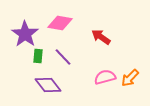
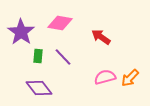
purple star: moved 4 px left, 2 px up
purple diamond: moved 9 px left, 3 px down
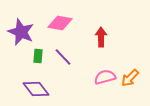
purple star: rotated 12 degrees counterclockwise
red arrow: rotated 54 degrees clockwise
purple diamond: moved 3 px left, 1 px down
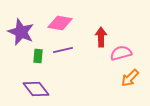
purple line: moved 7 px up; rotated 60 degrees counterclockwise
pink semicircle: moved 16 px right, 24 px up
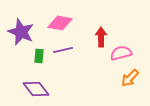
green rectangle: moved 1 px right
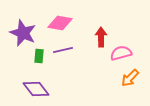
purple star: moved 2 px right, 1 px down
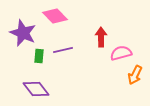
pink diamond: moved 5 px left, 7 px up; rotated 35 degrees clockwise
orange arrow: moved 5 px right, 3 px up; rotated 18 degrees counterclockwise
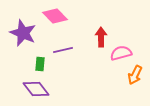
green rectangle: moved 1 px right, 8 px down
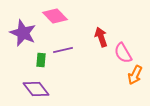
red arrow: rotated 18 degrees counterclockwise
pink semicircle: moved 2 px right; rotated 105 degrees counterclockwise
green rectangle: moved 1 px right, 4 px up
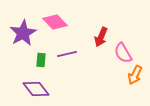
pink diamond: moved 6 px down
purple star: rotated 20 degrees clockwise
red arrow: rotated 138 degrees counterclockwise
purple line: moved 4 px right, 4 px down
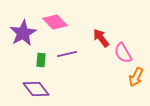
red arrow: moved 1 px down; rotated 120 degrees clockwise
orange arrow: moved 1 px right, 2 px down
